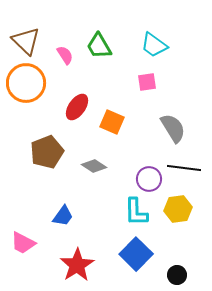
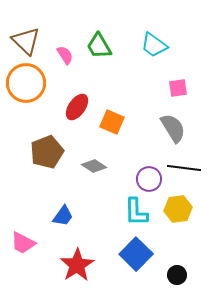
pink square: moved 31 px right, 6 px down
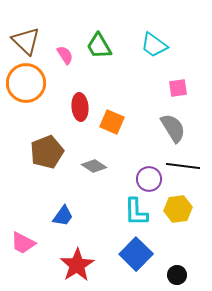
red ellipse: moved 3 px right; rotated 40 degrees counterclockwise
black line: moved 1 px left, 2 px up
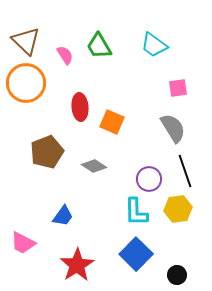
black line: moved 2 px right, 5 px down; rotated 64 degrees clockwise
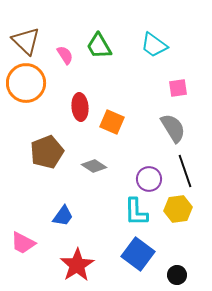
blue square: moved 2 px right; rotated 8 degrees counterclockwise
